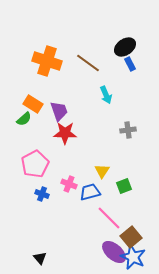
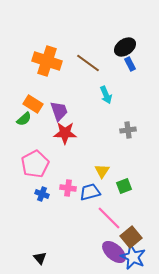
pink cross: moved 1 px left, 4 px down; rotated 14 degrees counterclockwise
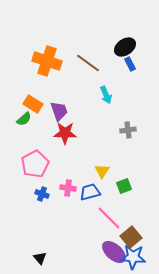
blue star: rotated 20 degrees counterclockwise
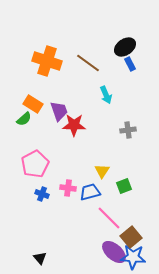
red star: moved 9 px right, 8 px up
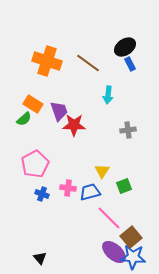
cyan arrow: moved 2 px right; rotated 30 degrees clockwise
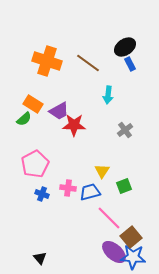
purple trapezoid: rotated 80 degrees clockwise
gray cross: moved 3 px left; rotated 28 degrees counterclockwise
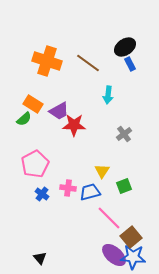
gray cross: moved 1 px left, 4 px down
blue cross: rotated 16 degrees clockwise
purple ellipse: moved 3 px down
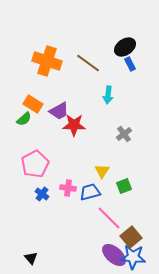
black triangle: moved 9 px left
